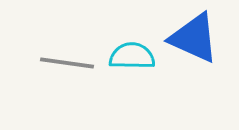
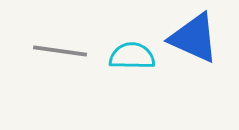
gray line: moved 7 px left, 12 px up
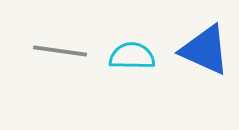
blue triangle: moved 11 px right, 12 px down
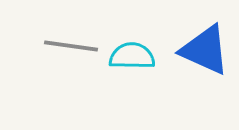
gray line: moved 11 px right, 5 px up
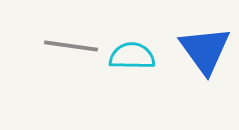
blue triangle: rotated 30 degrees clockwise
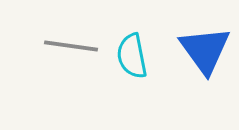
cyan semicircle: rotated 102 degrees counterclockwise
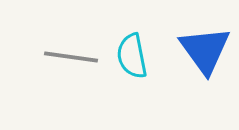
gray line: moved 11 px down
